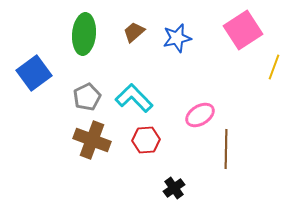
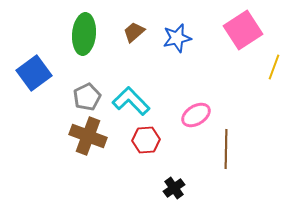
cyan L-shape: moved 3 px left, 3 px down
pink ellipse: moved 4 px left
brown cross: moved 4 px left, 4 px up
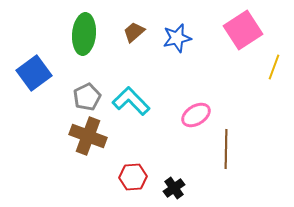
red hexagon: moved 13 px left, 37 px down
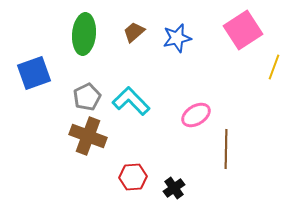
blue square: rotated 16 degrees clockwise
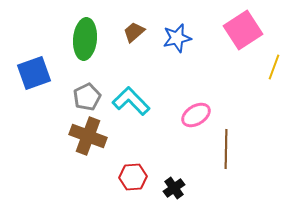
green ellipse: moved 1 px right, 5 px down
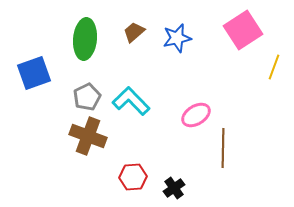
brown line: moved 3 px left, 1 px up
